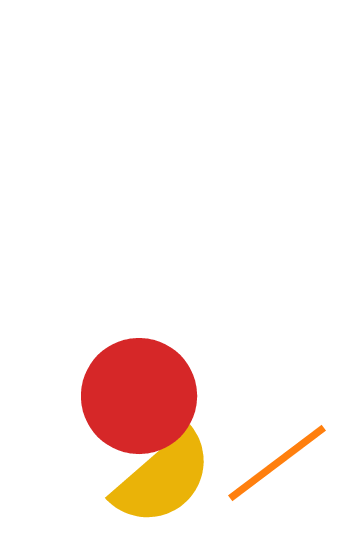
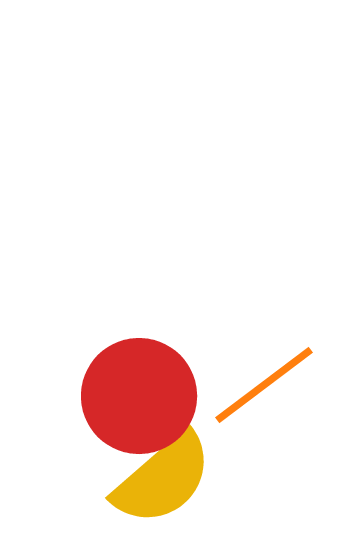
orange line: moved 13 px left, 78 px up
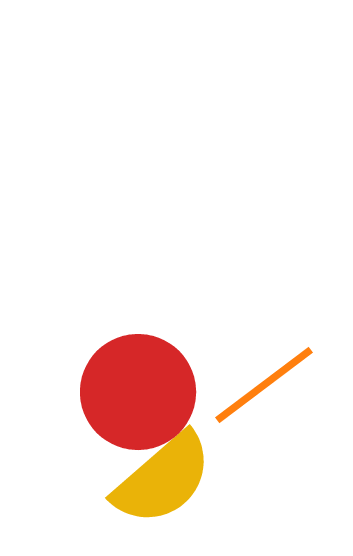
red circle: moved 1 px left, 4 px up
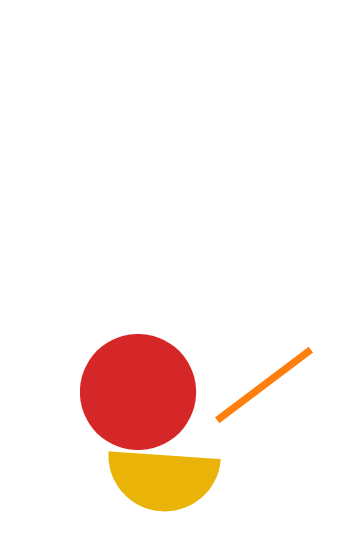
yellow semicircle: rotated 45 degrees clockwise
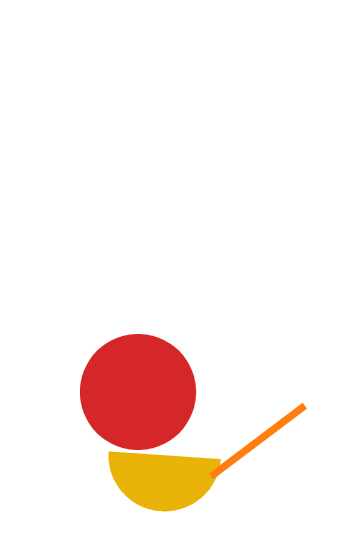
orange line: moved 6 px left, 56 px down
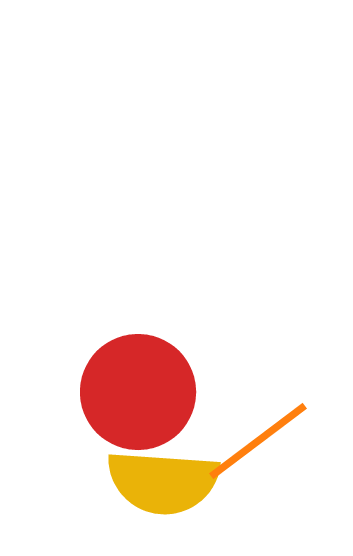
yellow semicircle: moved 3 px down
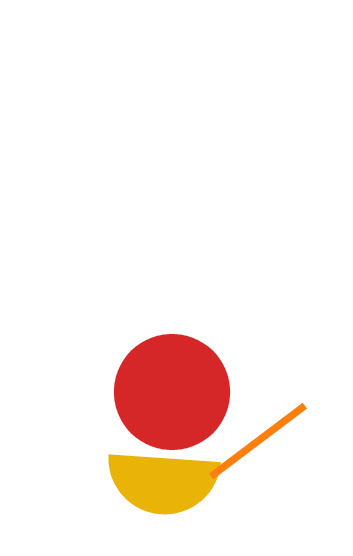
red circle: moved 34 px right
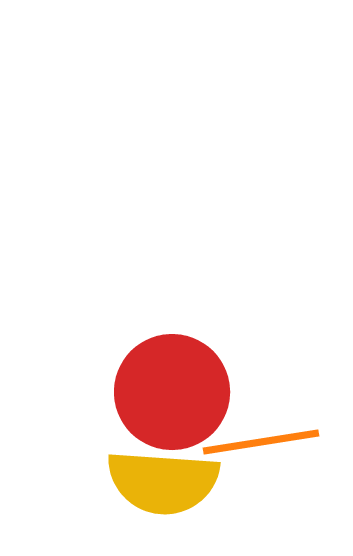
orange line: moved 3 px right, 1 px down; rotated 28 degrees clockwise
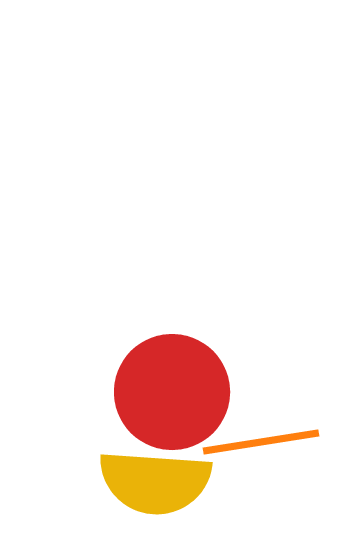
yellow semicircle: moved 8 px left
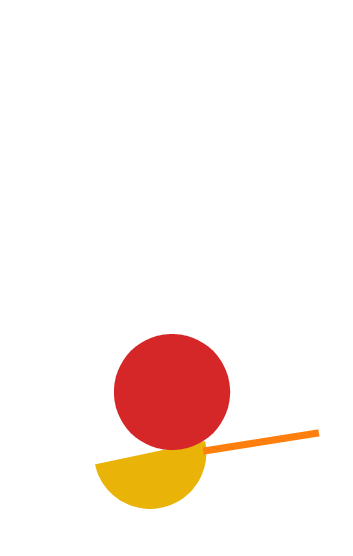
yellow semicircle: moved 6 px up; rotated 16 degrees counterclockwise
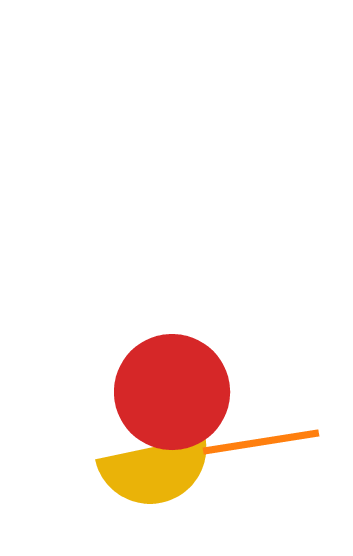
yellow semicircle: moved 5 px up
